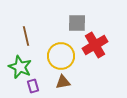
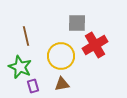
brown triangle: moved 1 px left, 2 px down
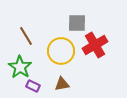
brown line: rotated 18 degrees counterclockwise
yellow circle: moved 5 px up
green star: rotated 10 degrees clockwise
purple rectangle: rotated 48 degrees counterclockwise
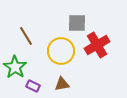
red cross: moved 2 px right
green star: moved 5 px left
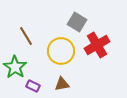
gray square: moved 1 px up; rotated 30 degrees clockwise
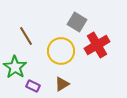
brown triangle: rotated 21 degrees counterclockwise
